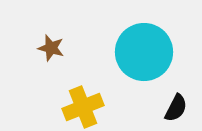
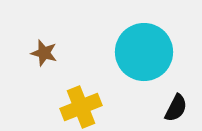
brown star: moved 7 px left, 5 px down
yellow cross: moved 2 px left
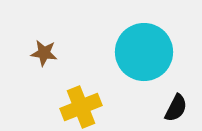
brown star: rotated 8 degrees counterclockwise
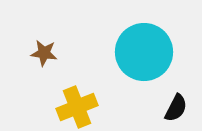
yellow cross: moved 4 px left
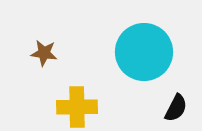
yellow cross: rotated 21 degrees clockwise
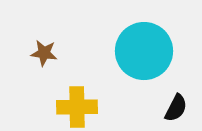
cyan circle: moved 1 px up
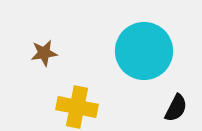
brown star: rotated 16 degrees counterclockwise
yellow cross: rotated 12 degrees clockwise
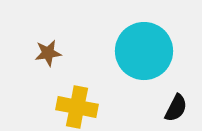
brown star: moved 4 px right
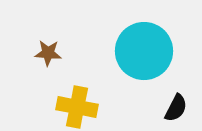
brown star: rotated 12 degrees clockwise
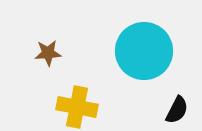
brown star: rotated 8 degrees counterclockwise
black semicircle: moved 1 px right, 2 px down
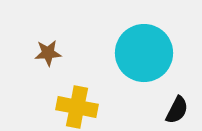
cyan circle: moved 2 px down
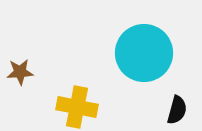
brown star: moved 28 px left, 19 px down
black semicircle: rotated 12 degrees counterclockwise
